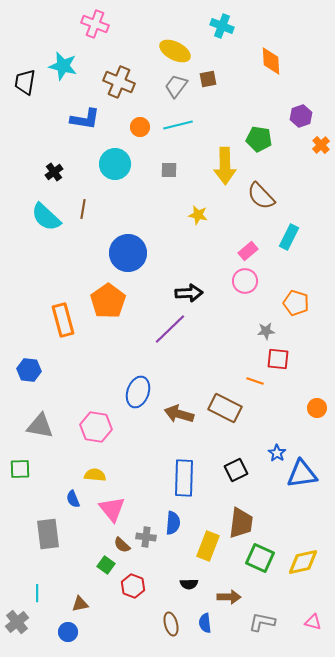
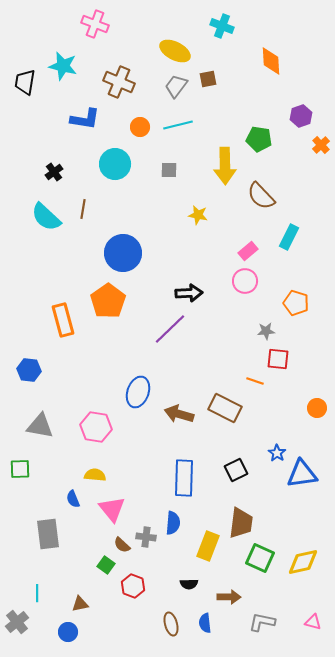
blue circle at (128, 253): moved 5 px left
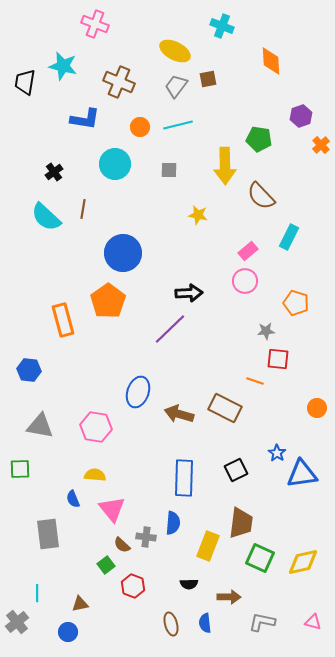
green square at (106, 565): rotated 18 degrees clockwise
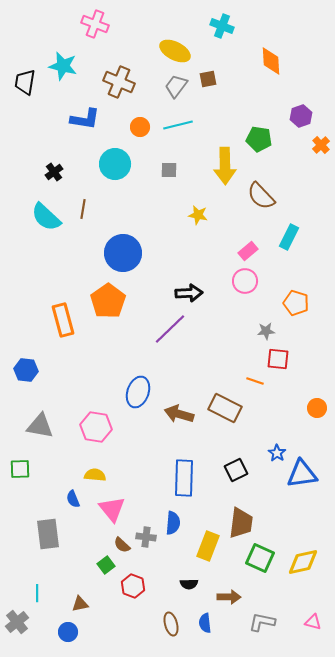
blue hexagon at (29, 370): moved 3 px left
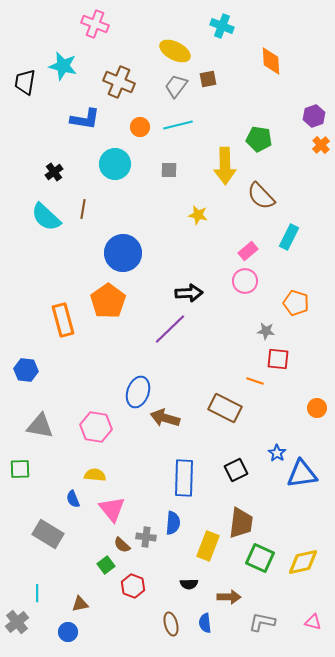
purple hexagon at (301, 116): moved 13 px right
gray star at (266, 331): rotated 12 degrees clockwise
brown arrow at (179, 414): moved 14 px left, 4 px down
gray rectangle at (48, 534): rotated 52 degrees counterclockwise
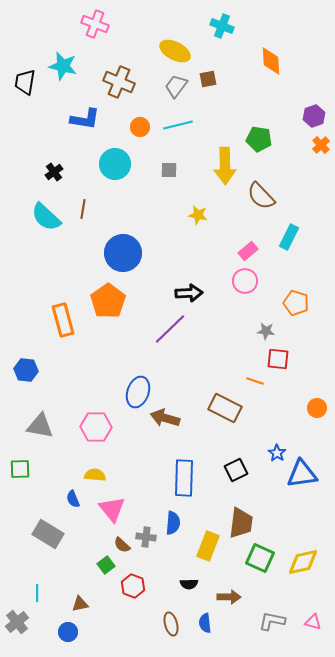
pink hexagon at (96, 427): rotated 8 degrees counterclockwise
gray L-shape at (262, 622): moved 10 px right, 1 px up
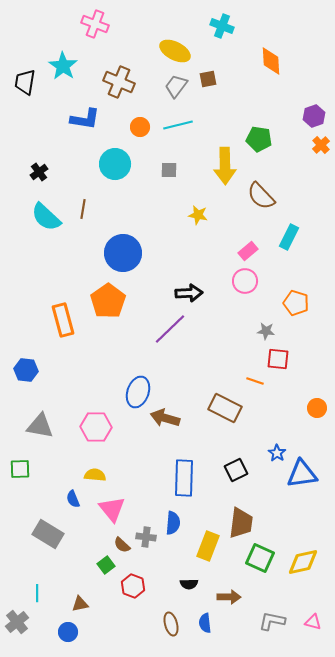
cyan star at (63, 66): rotated 20 degrees clockwise
black cross at (54, 172): moved 15 px left
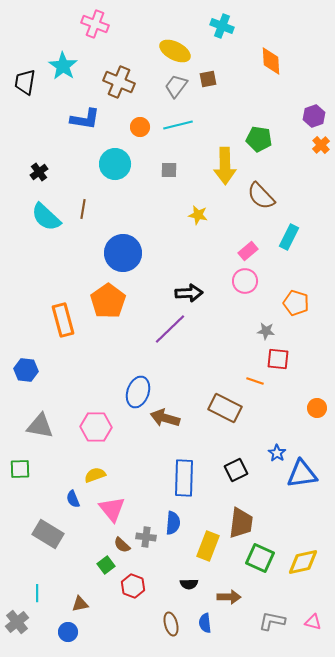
yellow semicircle at (95, 475): rotated 25 degrees counterclockwise
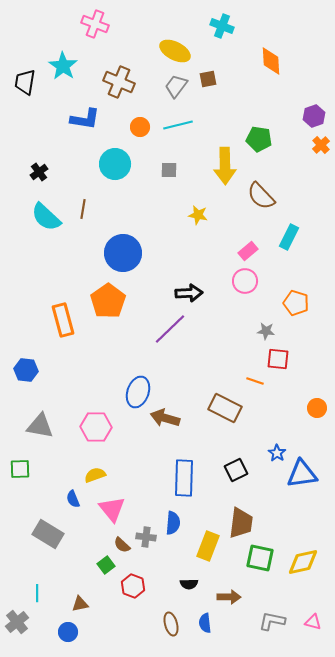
green square at (260, 558): rotated 12 degrees counterclockwise
